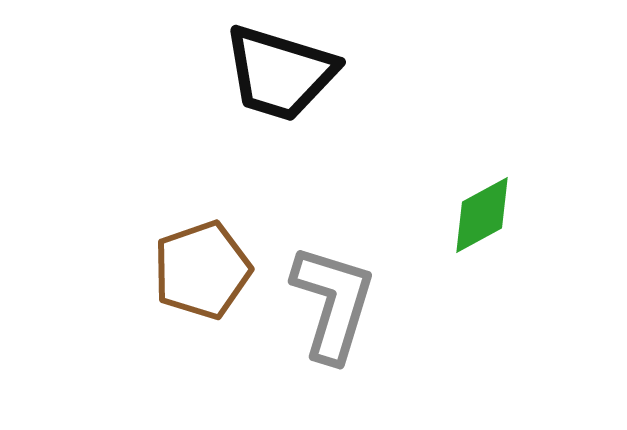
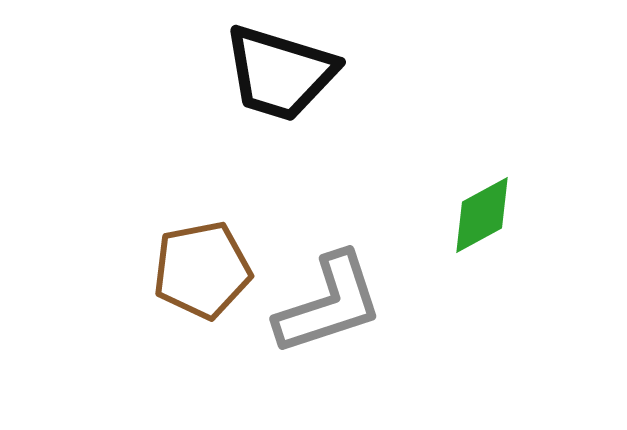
brown pentagon: rotated 8 degrees clockwise
gray L-shape: moved 4 px left, 1 px down; rotated 55 degrees clockwise
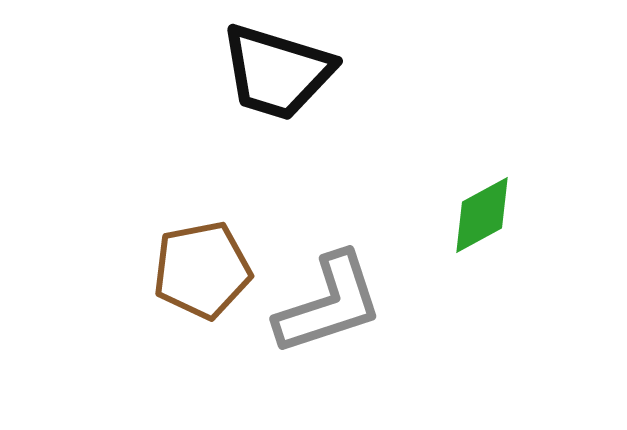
black trapezoid: moved 3 px left, 1 px up
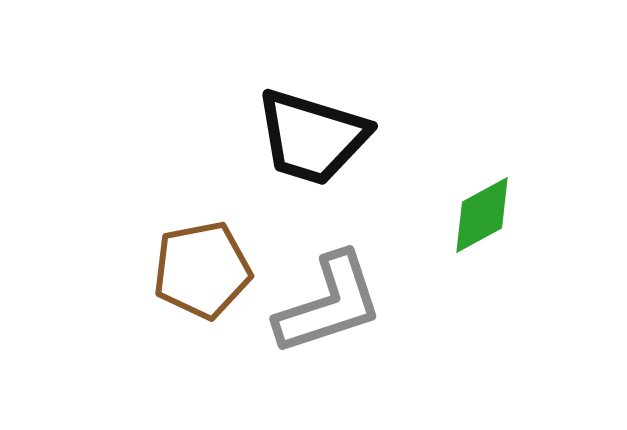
black trapezoid: moved 35 px right, 65 px down
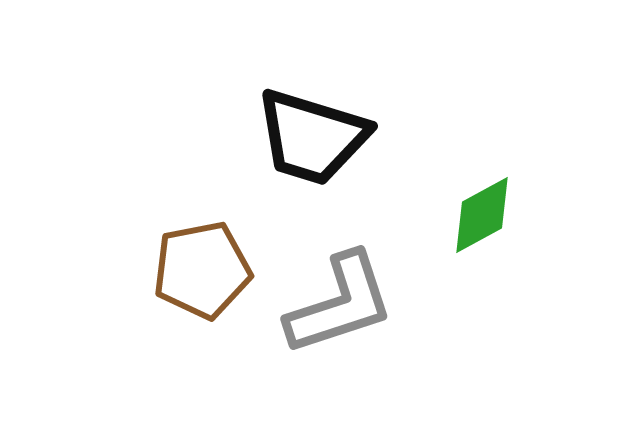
gray L-shape: moved 11 px right
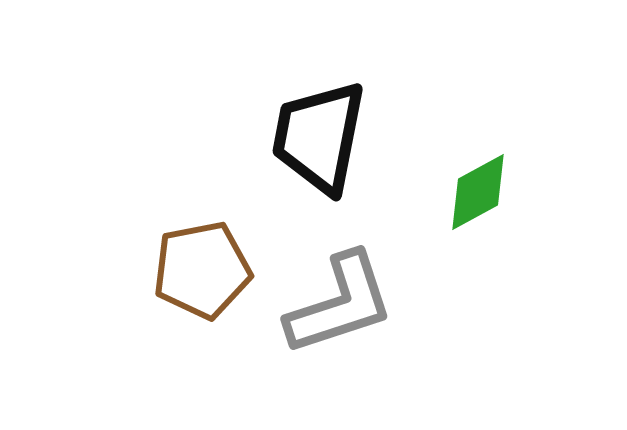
black trapezoid: moved 7 px right; rotated 84 degrees clockwise
green diamond: moved 4 px left, 23 px up
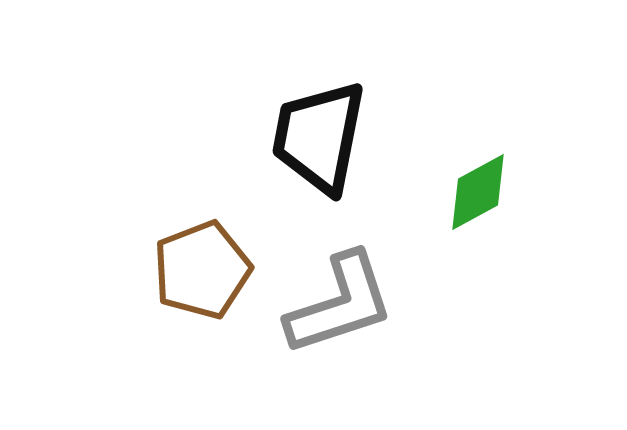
brown pentagon: rotated 10 degrees counterclockwise
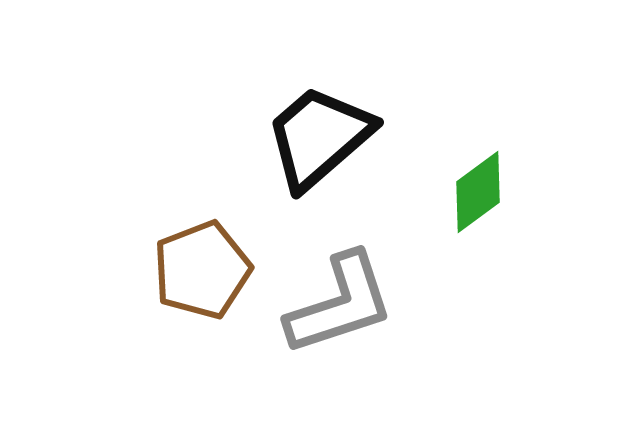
black trapezoid: rotated 38 degrees clockwise
green diamond: rotated 8 degrees counterclockwise
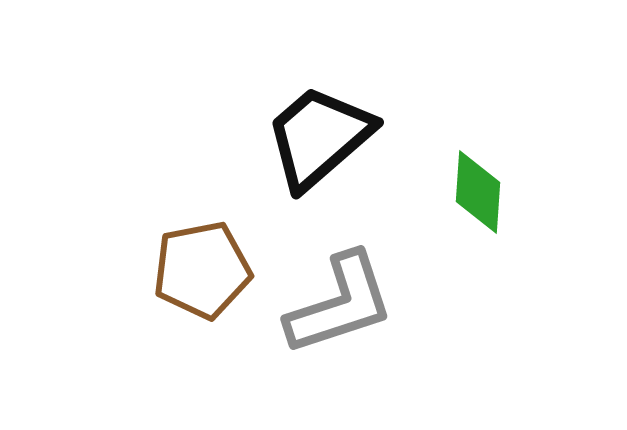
green diamond: rotated 50 degrees counterclockwise
brown pentagon: rotated 10 degrees clockwise
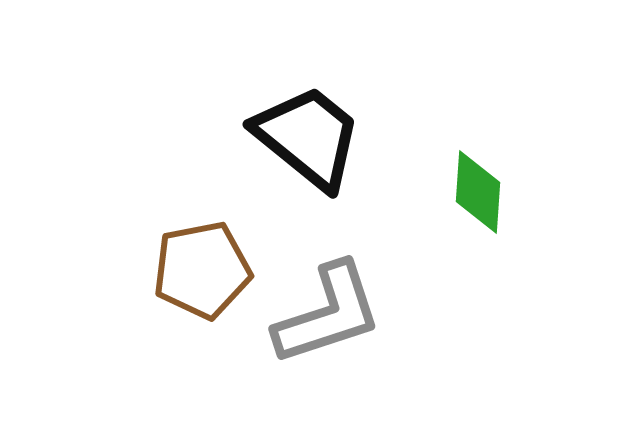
black trapezoid: moved 11 px left; rotated 80 degrees clockwise
gray L-shape: moved 12 px left, 10 px down
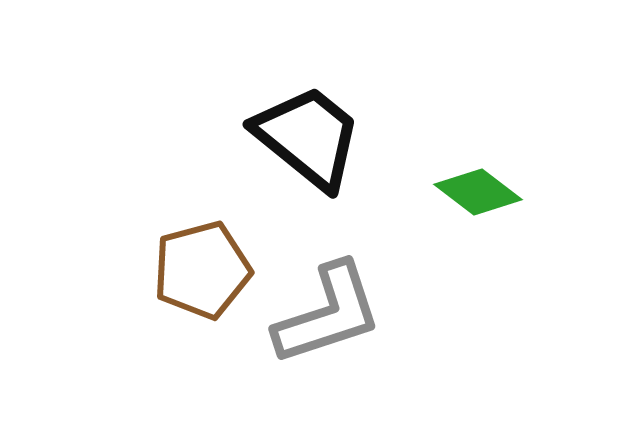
green diamond: rotated 56 degrees counterclockwise
brown pentagon: rotated 4 degrees counterclockwise
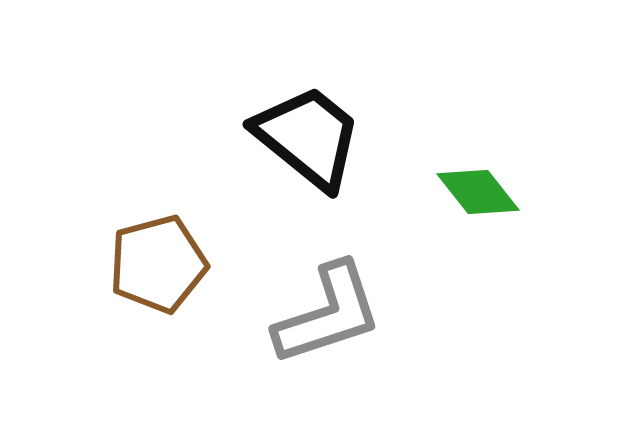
green diamond: rotated 14 degrees clockwise
brown pentagon: moved 44 px left, 6 px up
